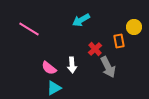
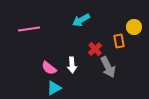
pink line: rotated 40 degrees counterclockwise
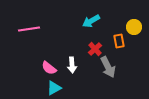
cyan arrow: moved 10 px right, 1 px down
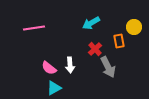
cyan arrow: moved 2 px down
pink line: moved 5 px right, 1 px up
white arrow: moved 2 px left
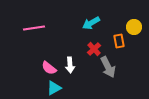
red cross: moved 1 px left
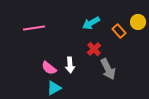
yellow circle: moved 4 px right, 5 px up
orange rectangle: moved 10 px up; rotated 32 degrees counterclockwise
gray arrow: moved 2 px down
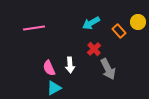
pink semicircle: rotated 28 degrees clockwise
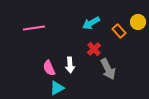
cyan triangle: moved 3 px right
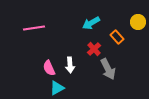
orange rectangle: moved 2 px left, 6 px down
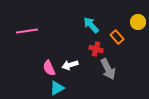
cyan arrow: moved 2 px down; rotated 78 degrees clockwise
pink line: moved 7 px left, 3 px down
red cross: moved 2 px right; rotated 32 degrees counterclockwise
white arrow: rotated 77 degrees clockwise
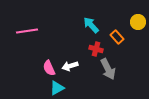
white arrow: moved 1 px down
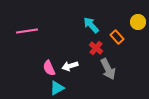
red cross: moved 1 px up; rotated 24 degrees clockwise
